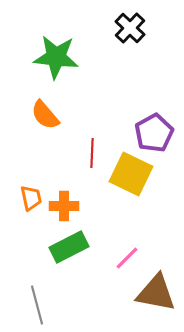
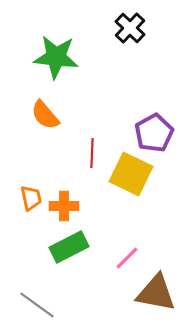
gray line: rotated 39 degrees counterclockwise
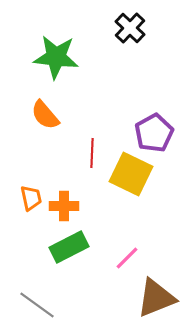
brown triangle: moved 5 px down; rotated 33 degrees counterclockwise
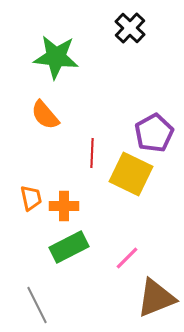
gray line: rotated 27 degrees clockwise
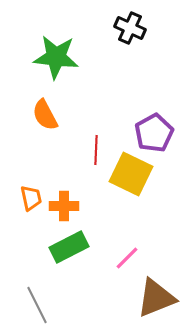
black cross: rotated 20 degrees counterclockwise
orange semicircle: rotated 12 degrees clockwise
red line: moved 4 px right, 3 px up
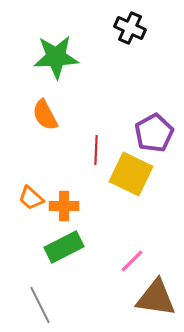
green star: rotated 9 degrees counterclockwise
orange trapezoid: rotated 144 degrees clockwise
green rectangle: moved 5 px left
pink line: moved 5 px right, 3 px down
brown triangle: rotated 30 degrees clockwise
gray line: moved 3 px right
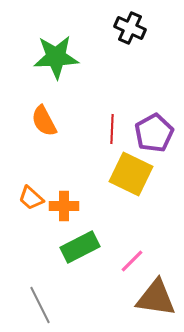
orange semicircle: moved 1 px left, 6 px down
red line: moved 16 px right, 21 px up
green rectangle: moved 16 px right
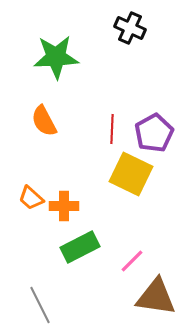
brown triangle: moved 1 px up
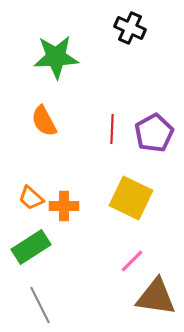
yellow square: moved 24 px down
green rectangle: moved 49 px left; rotated 6 degrees counterclockwise
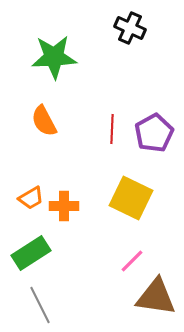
green star: moved 2 px left
orange trapezoid: rotated 72 degrees counterclockwise
green rectangle: moved 6 px down
